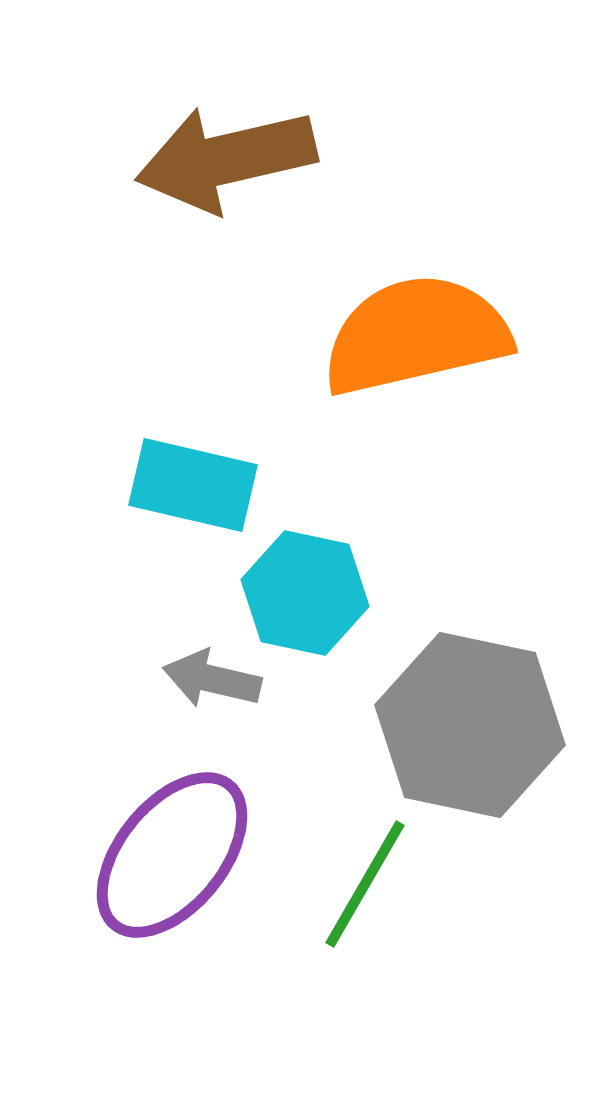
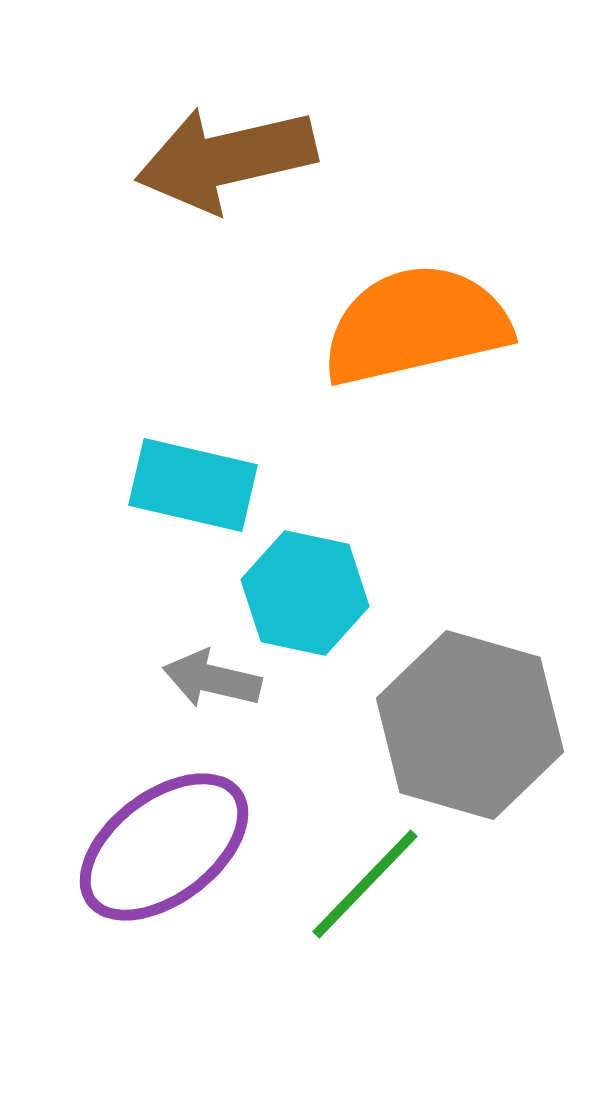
orange semicircle: moved 10 px up
gray hexagon: rotated 4 degrees clockwise
purple ellipse: moved 8 px left, 8 px up; rotated 14 degrees clockwise
green line: rotated 14 degrees clockwise
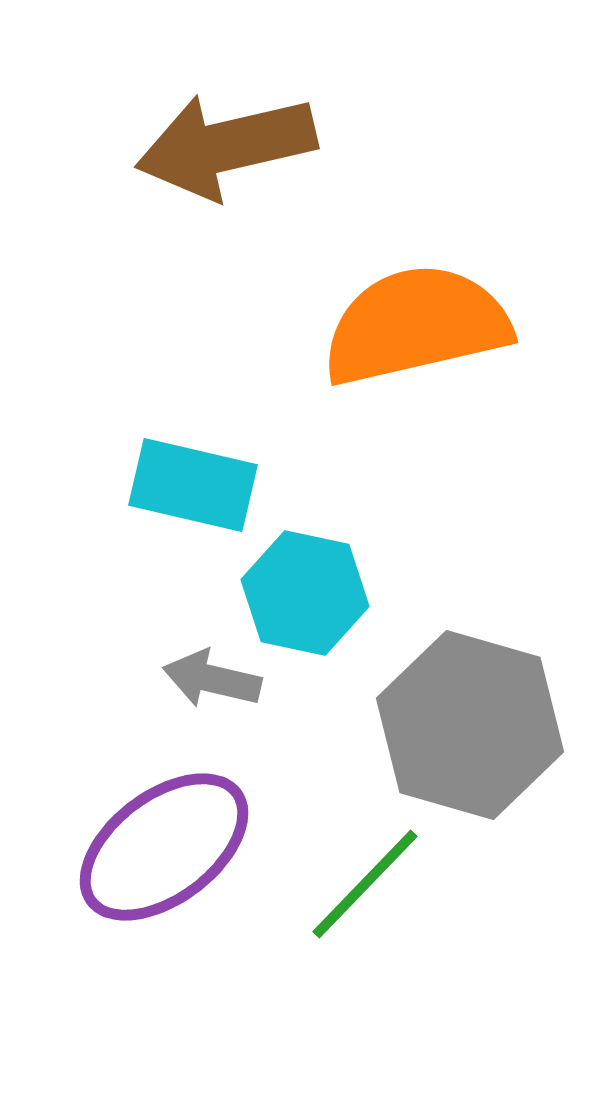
brown arrow: moved 13 px up
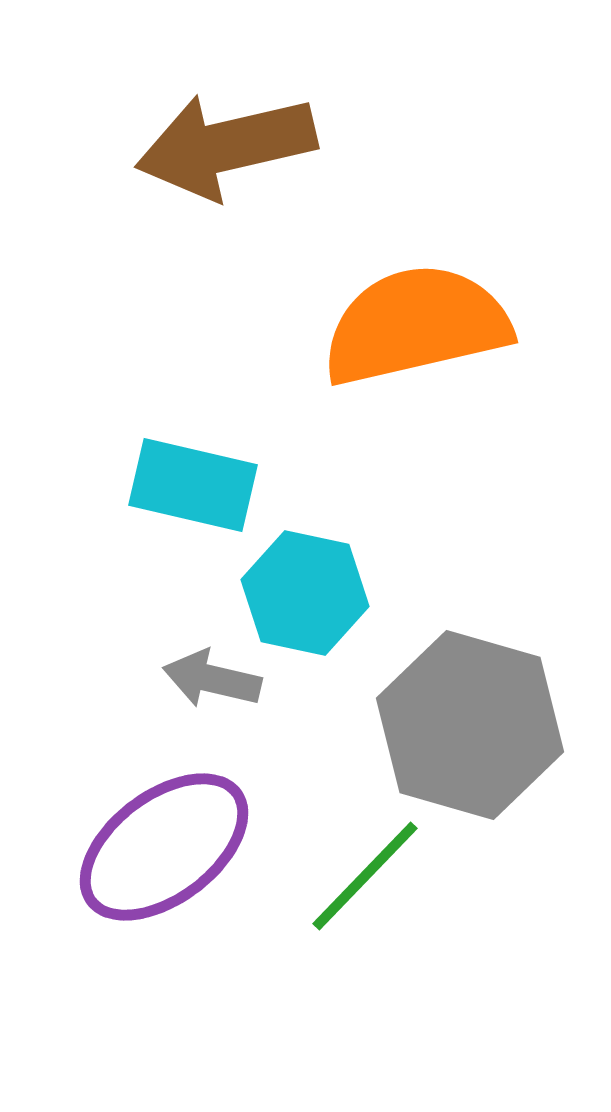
green line: moved 8 px up
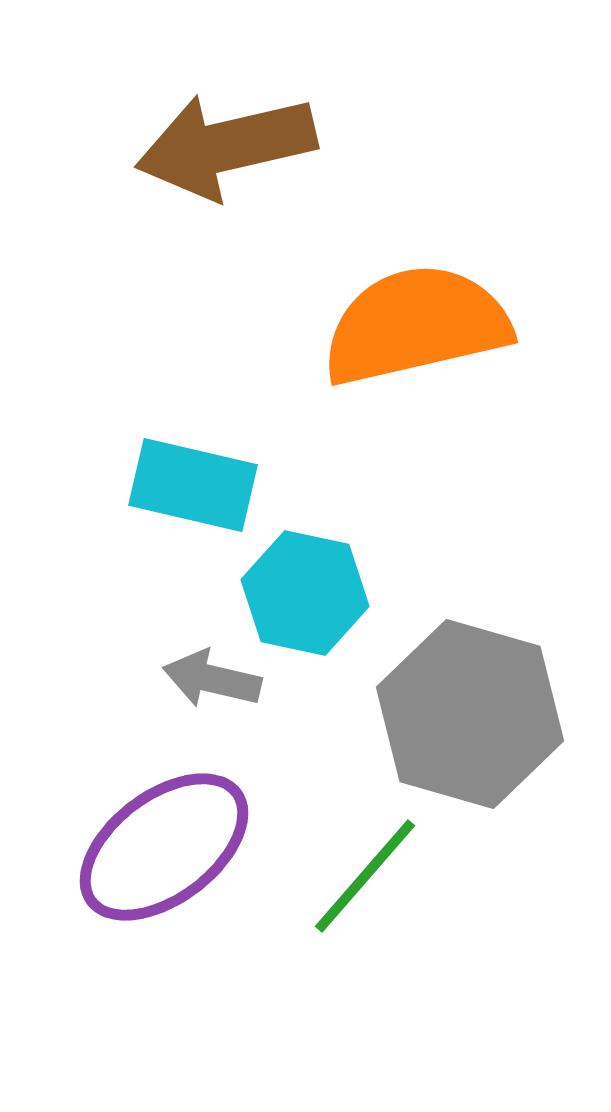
gray hexagon: moved 11 px up
green line: rotated 3 degrees counterclockwise
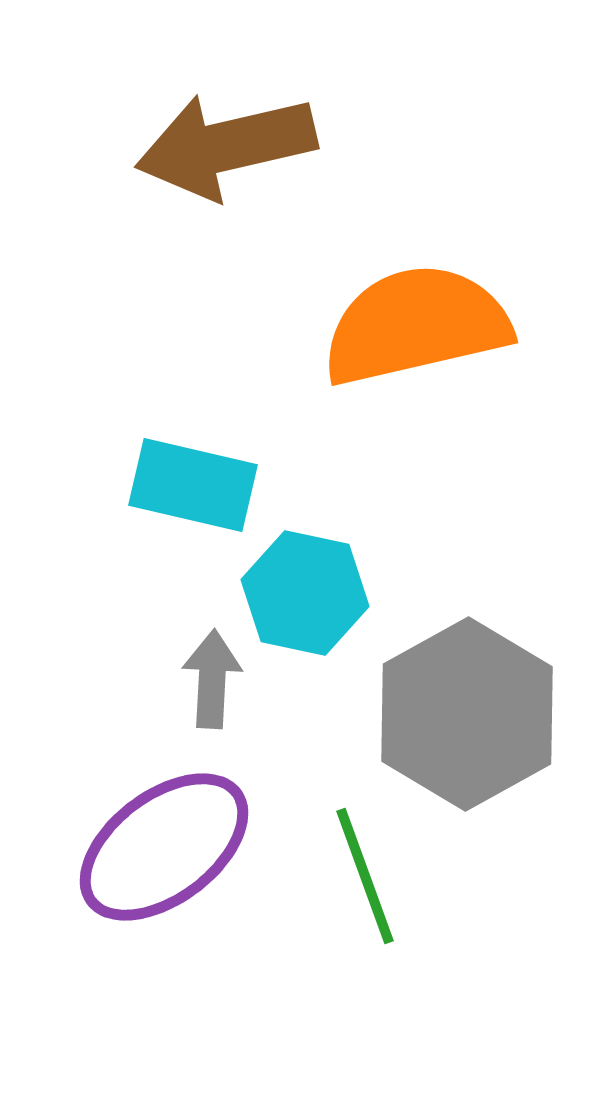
gray arrow: rotated 80 degrees clockwise
gray hexagon: moved 3 px left; rotated 15 degrees clockwise
green line: rotated 61 degrees counterclockwise
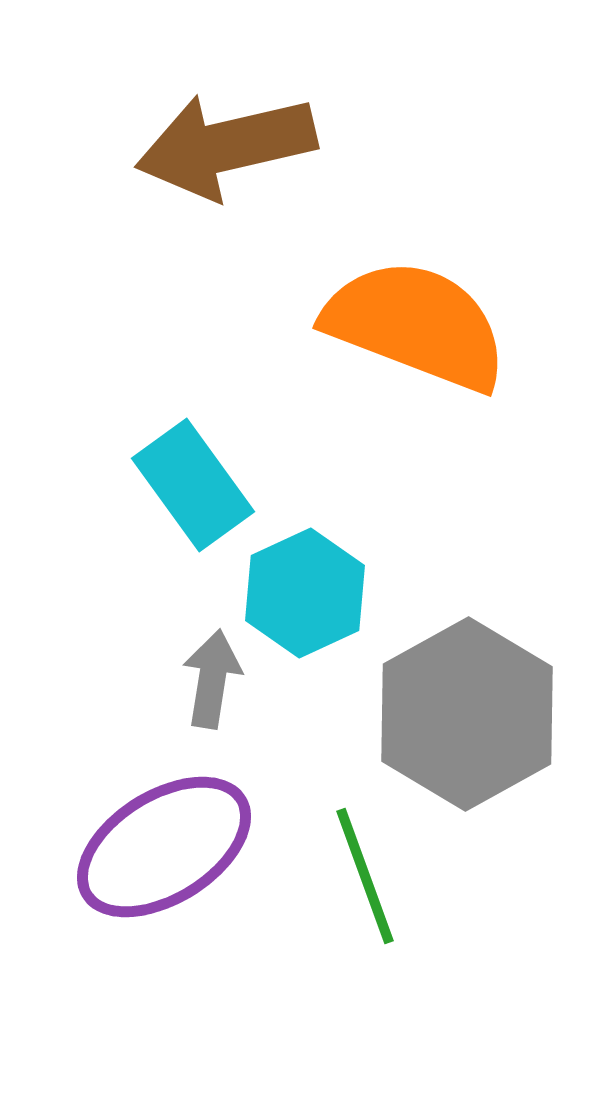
orange semicircle: rotated 34 degrees clockwise
cyan rectangle: rotated 41 degrees clockwise
cyan hexagon: rotated 23 degrees clockwise
gray arrow: rotated 6 degrees clockwise
purple ellipse: rotated 5 degrees clockwise
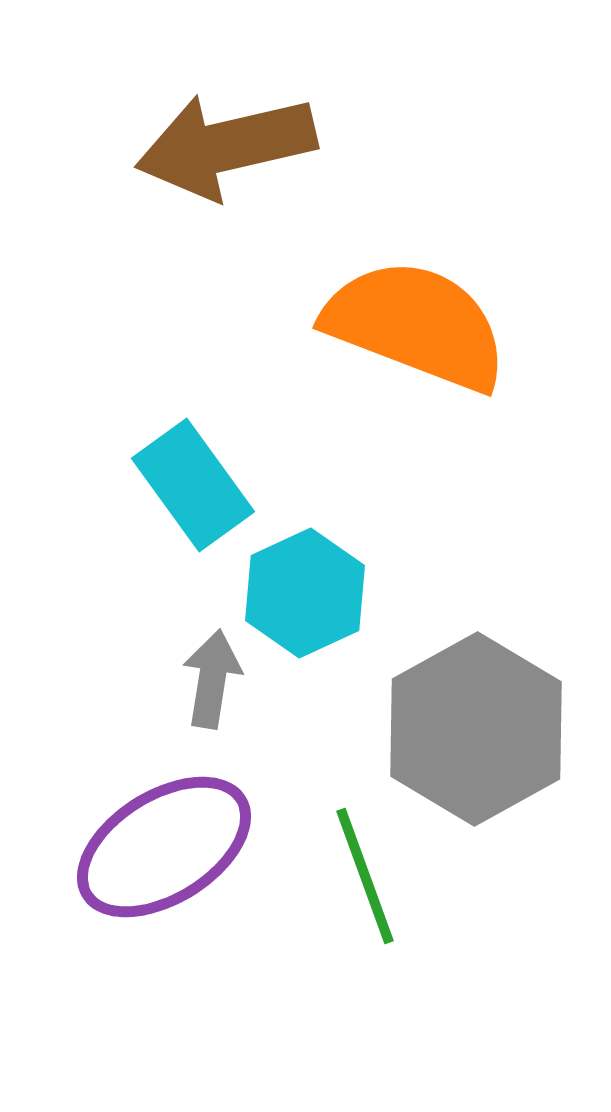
gray hexagon: moved 9 px right, 15 px down
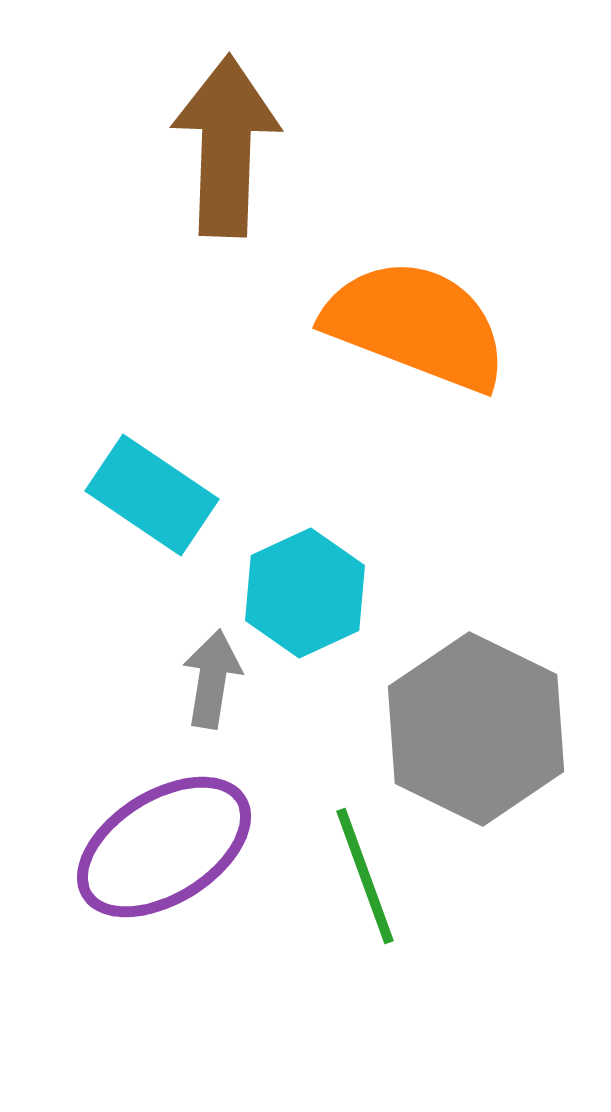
brown arrow: rotated 105 degrees clockwise
cyan rectangle: moved 41 px left, 10 px down; rotated 20 degrees counterclockwise
gray hexagon: rotated 5 degrees counterclockwise
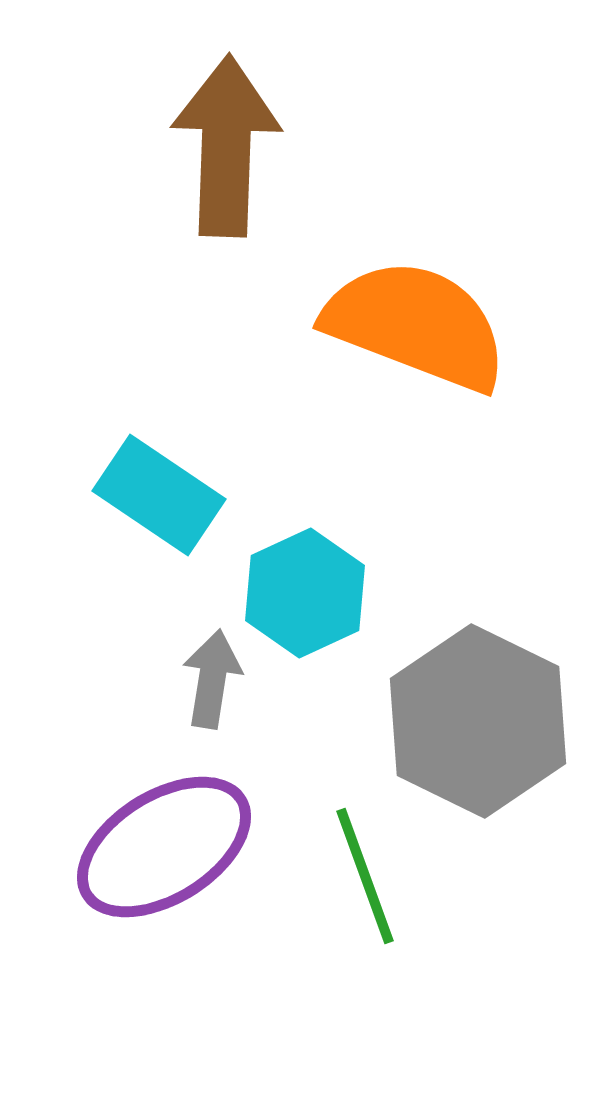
cyan rectangle: moved 7 px right
gray hexagon: moved 2 px right, 8 px up
